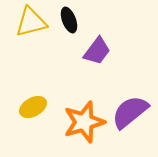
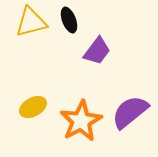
orange star: moved 3 px left, 1 px up; rotated 12 degrees counterclockwise
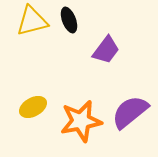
yellow triangle: moved 1 px right, 1 px up
purple trapezoid: moved 9 px right, 1 px up
orange star: rotated 18 degrees clockwise
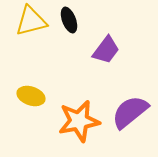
yellow triangle: moved 1 px left
yellow ellipse: moved 2 px left, 11 px up; rotated 48 degrees clockwise
orange star: moved 2 px left
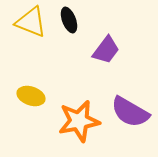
yellow triangle: moved 1 px down; rotated 36 degrees clockwise
purple semicircle: rotated 111 degrees counterclockwise
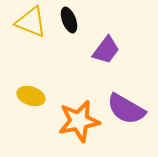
purple semicircle: moved 4 px left, 3 px up
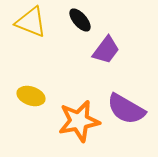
black ellipse: moved 11 px right; rotated 20 degrees counterclockwise
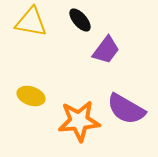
yellow triangle: rotated 12 degrees counterclockwise
orange star: rotated 6 degrees clockwise
